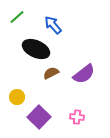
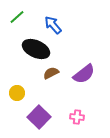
yellow circle: moved 4 px up
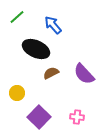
purple semicircle: rotated 85 degrees clockwise
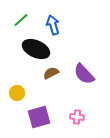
green line: moved 4 px right, 3 px down
blue arrow: rotated 24 degrees clockwise
purple square: rotated 30 degrees clockwise
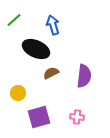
green line: moved 7 px left
purple semicircle: moved 2 px down; rotated 130 degrees counterclockwise
yellow circle: moved 1 px right
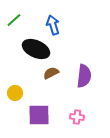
yellow circle: moved 3 px left
purple square: moved 2 px up; rotated 15 degrees clockwise
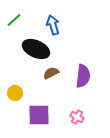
purple semicircle: moved 1 px left
pink cross: rotated 24 degrees clockwise
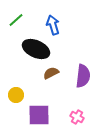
green line: moved 2 px right
yellow circle: moved 1 px right, 2 px down
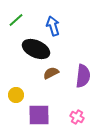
blue arrow: moved 1 px down
